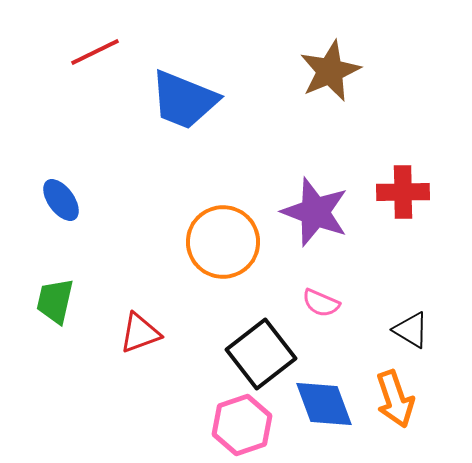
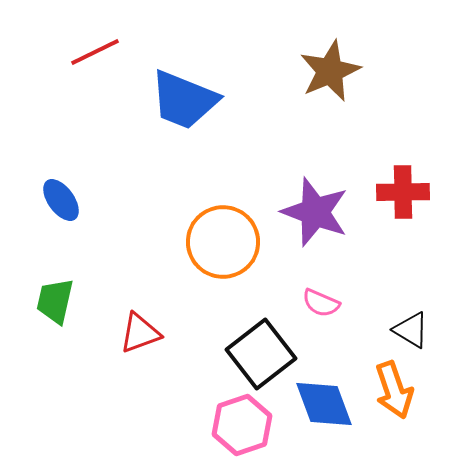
orange arrow: moved 1 px left, 9 px up
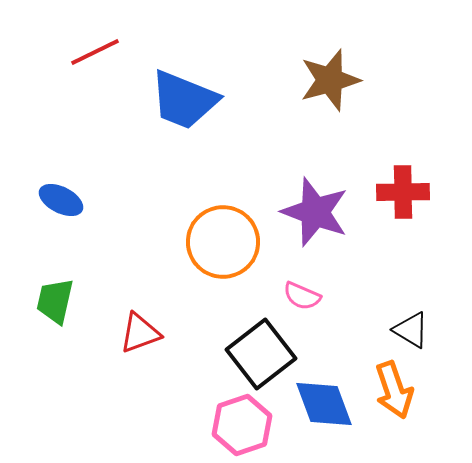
brown star: moved 9 px down; rotated 8 degrees clockwise
blue ellipse: rotated 27 degrees counterclockwise
pink semicircle: moved 19 px left, 7 px up
